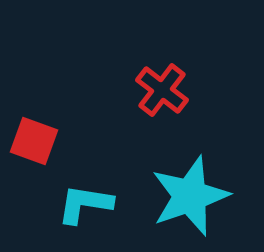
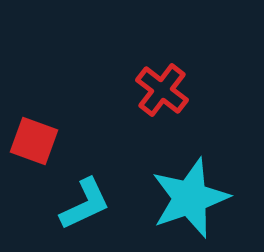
cyan star: moved 2 px down
cyan L-shape: rotated 146 degrees clockwise
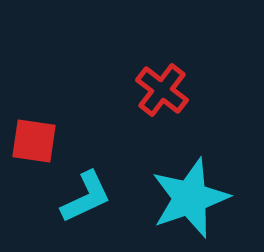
red square: rotated 12 degrees counterclockwise
cyan L-shape: moved 1 px right, 7 px up
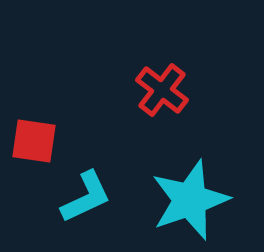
cyan star: moved 2 px down
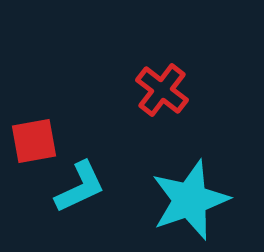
red square: rotated 18 degrees counterclockwise
cyan L-shape: moved 6 px left, 10 px up
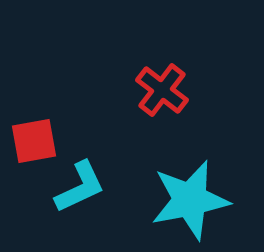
cyan star: rotated 8 degrees clockwise
